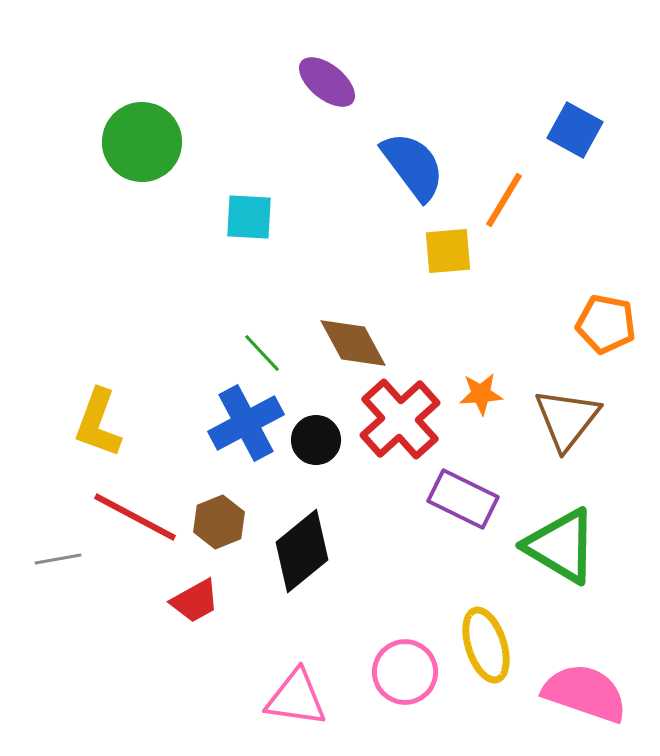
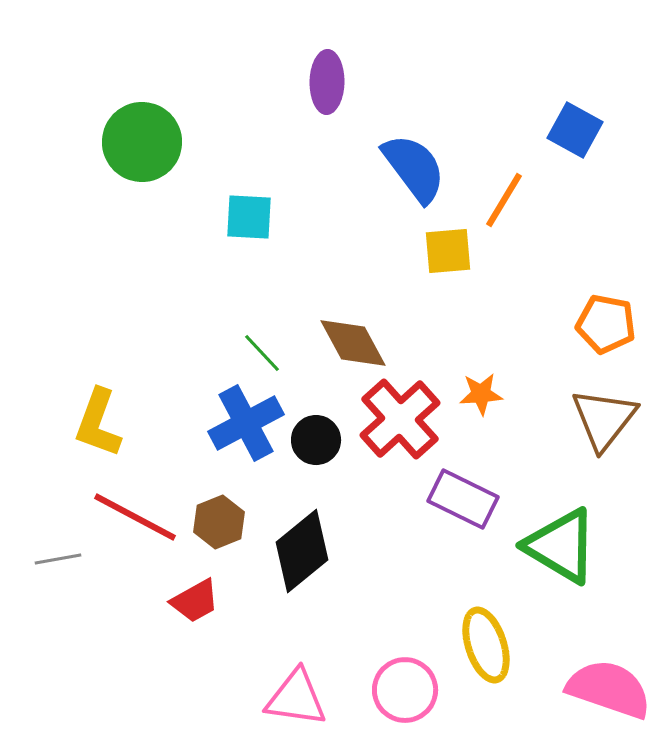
purple ellipse: rotated 52 degrees clockwise
blue semicircle: moved 1 px right, 2 px down
brown triangle: moved 37 px right
pink circle: moved 18 px down
pink semicircle: moved 24 px right, 4 px up
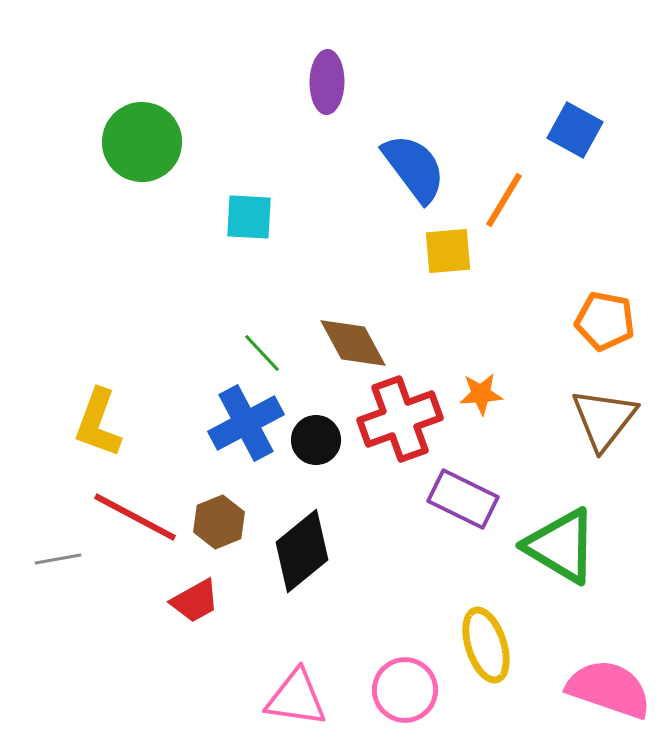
orange pentagon: moved 1 px left, 3 px up
red cross: rotated 22 degrees clockwise
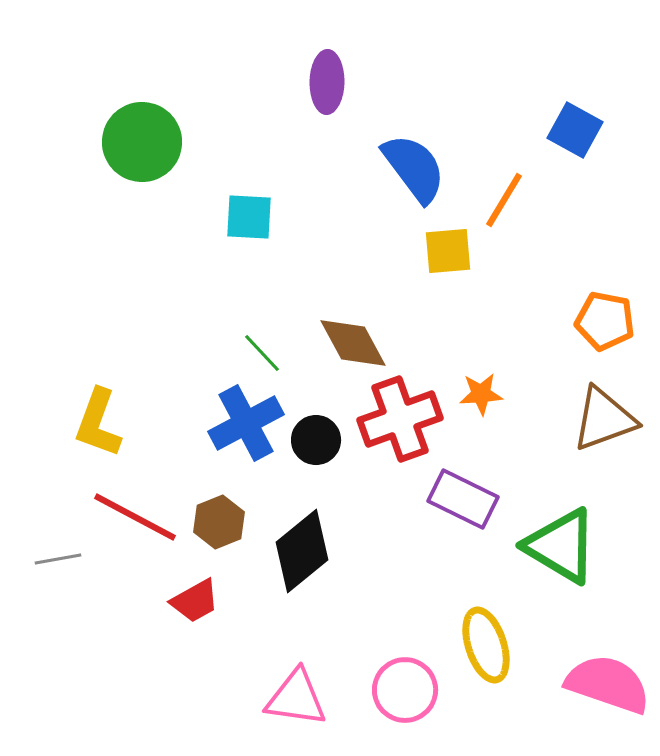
brown triangle: rotated 32 degrees clockwise
pink semicircle: moved 1 px left, 5 px up
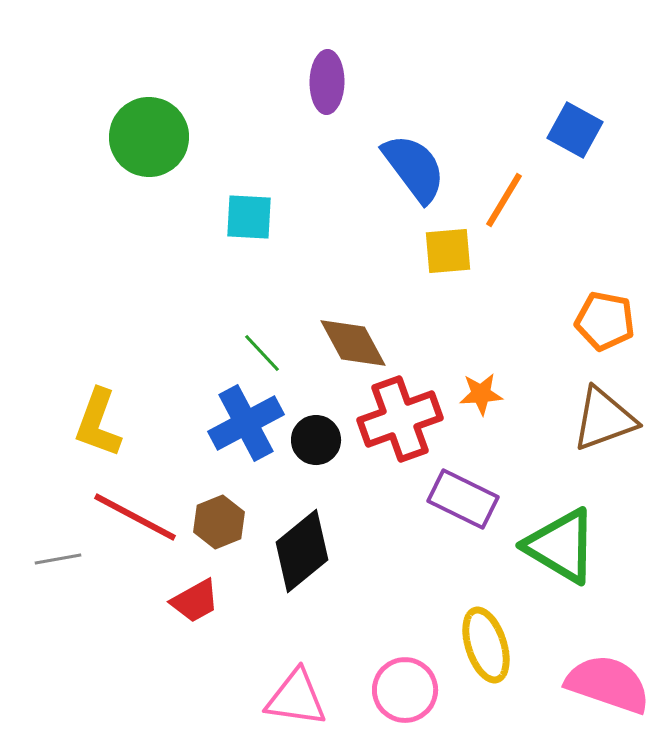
green circle: moved 7 px right, 5 px up
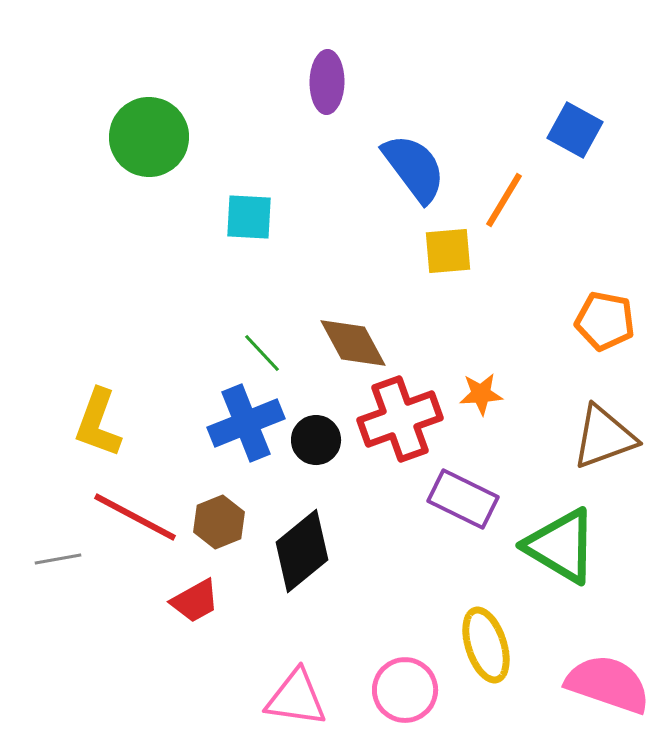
brown triangle: moved 18 px down
blue cross: rotated 6 degrees clockwise
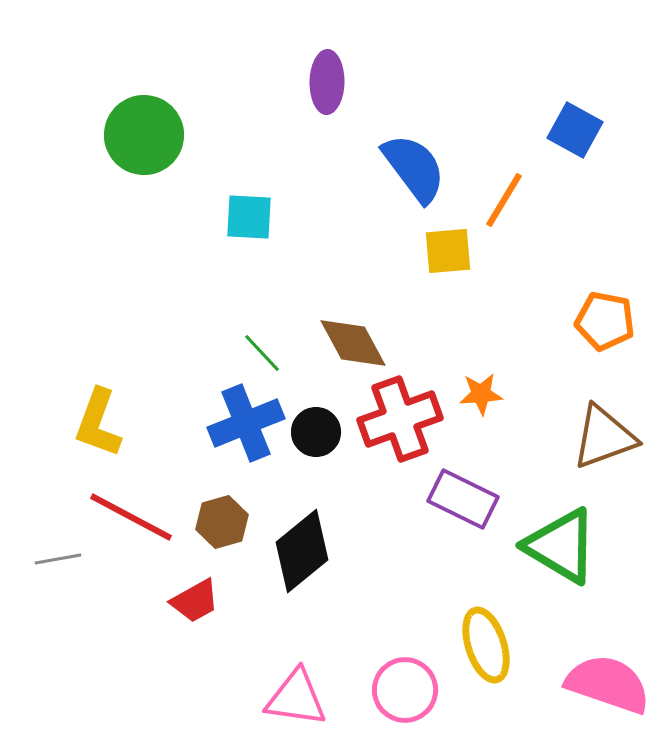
green circle: moved 5 px left, 2 px up
black circle: moved 8 px up
red line: moved 4 px left
brown hexagon: moved 3 px right; rotated 6 degrees clockwise
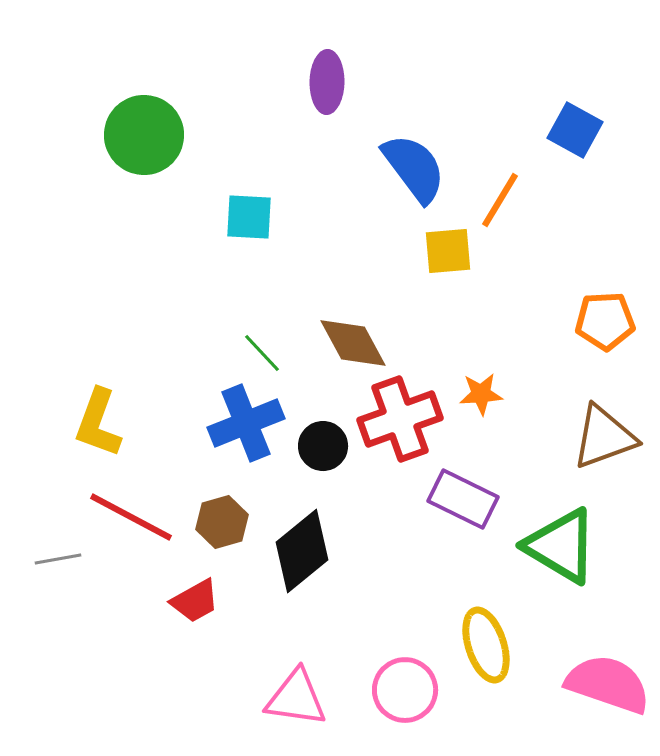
orange line: moved 4 px left
orange pentagon: rotated 14 degrees counterclockwise
black circle: moved 7 px right, 14 px down
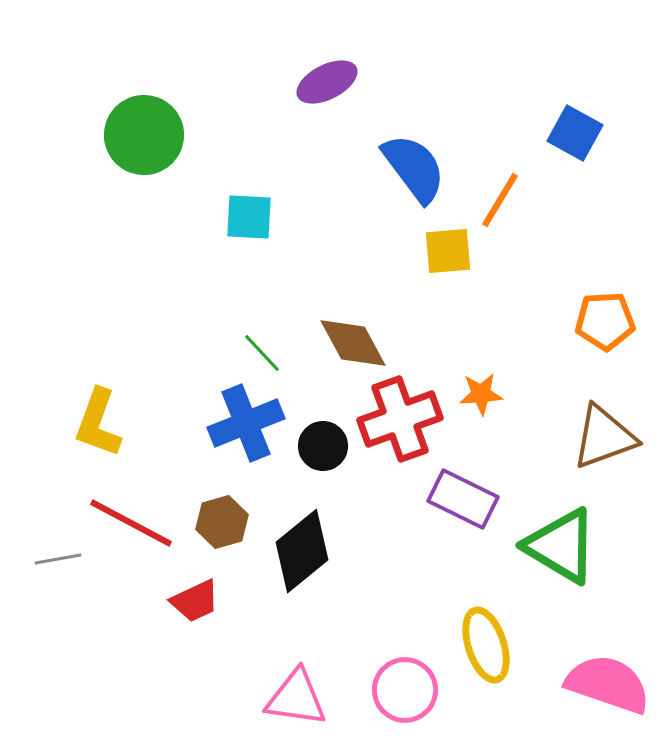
purple ellipse: rotated 62 degrees clockwise
blue square: moved 3 px down
red line: moved 6 px down
red trapezoid: rotated 4 degrees clockwise
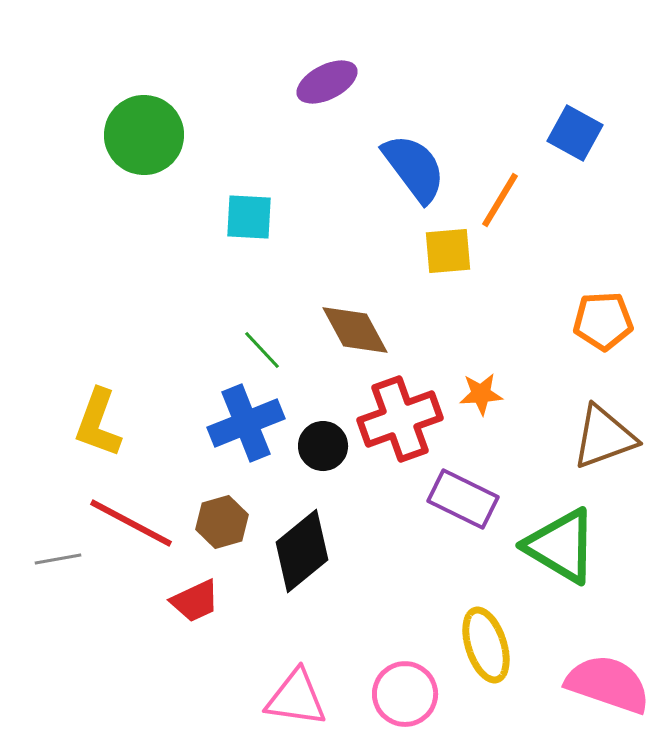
orange pentagon: moved 2 px left
brown diamond: moved 2 px right, 13 px up
green line: moved 3 px up
pink circle: moved 4 px down
